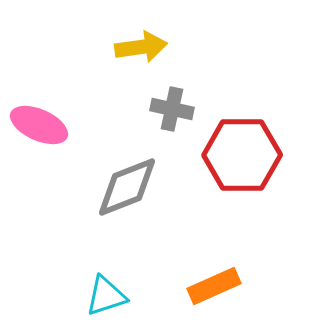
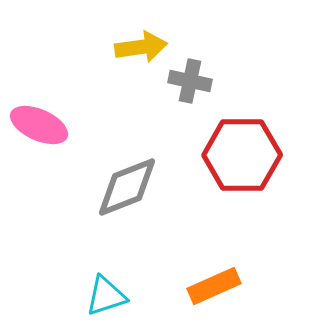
gray cross: moved 18 px right, 28 px up
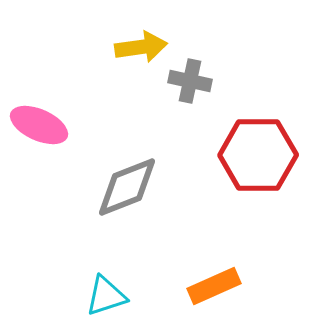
red hexagon: moved 16 px right
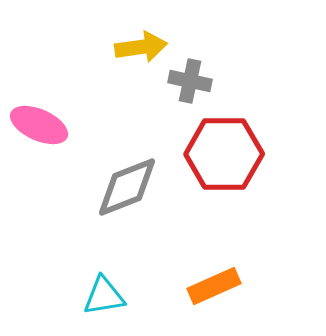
red hexagon: moved 34 px left, 1 px up
cyan triangle: moved 2 px left; rotated 9 degrees clockwise
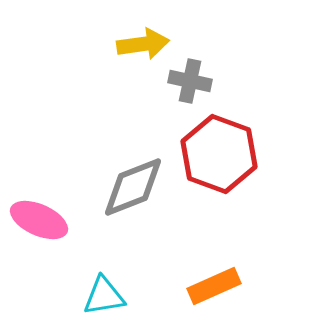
yellow arrow: moved 2 px right, 3 px up
pink ellipse: moved 95 px down
red hexagon: moved 5 px left; rotated 20 degrees clockwise
gray diamond: moved 6 px right
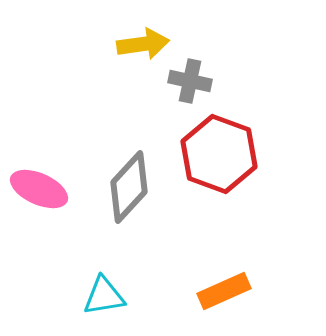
gray diamond: moved 4 px left; rotated 26 degrees counterclockwise
pink ellipse: moved 31 px up
orange rectangle: moved 10 px right, 5 px down
